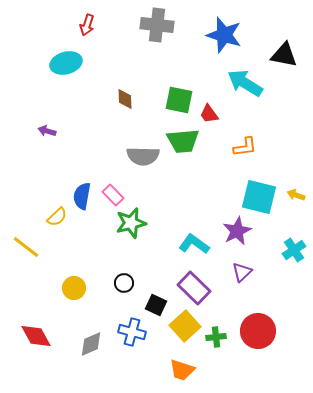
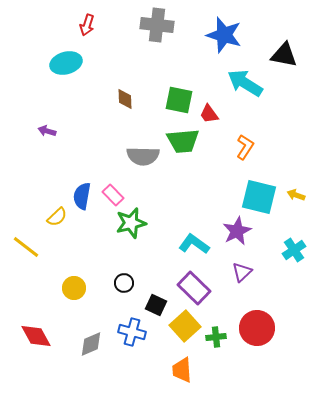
orange L-shape: rotated 50 degrees counterclockwise
red circle: moved 1 px left, 3 px up
orange trapezoid: rotated 68 degrees clockwise
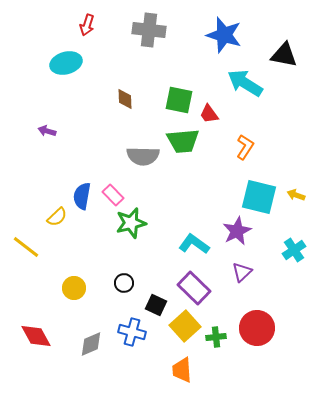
gray cross: moved 8 px left, 5 px down
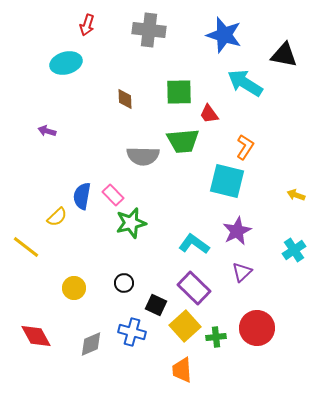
green square: moved 8 px up; rotated 12 degrees counterclockwise
cyan square: moved 32 px left, 16 px up
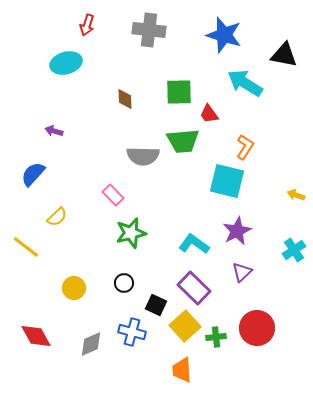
purple arrow: moved 7 px right
blue semicircle: moved 49 px left, 22 px up; rotated 32 degrees clockwise
green star: moved 10 px down
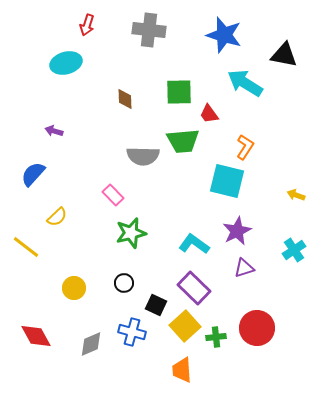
purple triangle: moved 2 px right, 4 px up; rotated 25 degrees clockwise
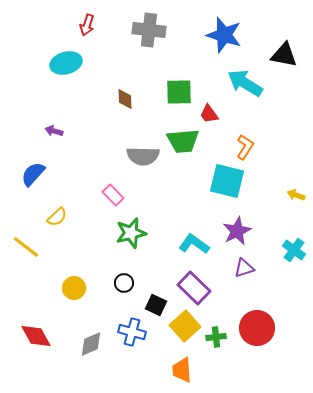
cyan cross: rotated 20 degrees counterclockwise
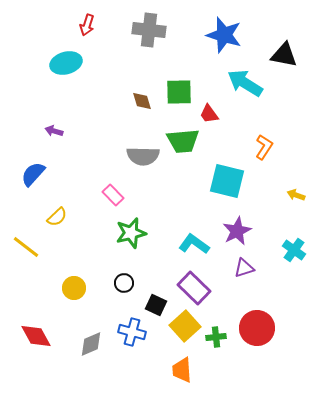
brown diamond: moved 17 px right, 2 px down; rotated 15 degrees counterclockwise
orange L-shape: moved 19 px right
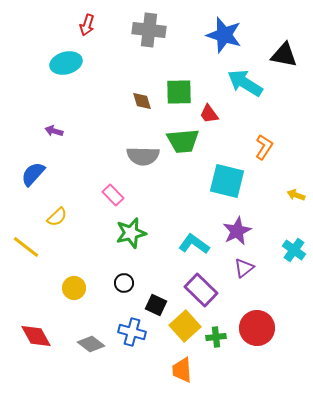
purple triangle: rotated 20 degrees counterclockwise
purple rectangle: moved 7 px right, 2 px down
gray diamond: rotated 60 degrees clockwise
